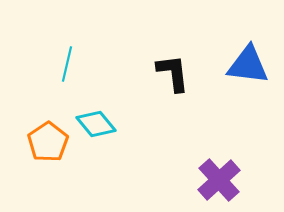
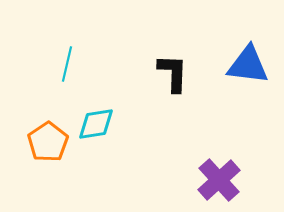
black L-shape: rotated 9 degrees clockwise
cyan diamond: rotated 60 degrees counterclockwise
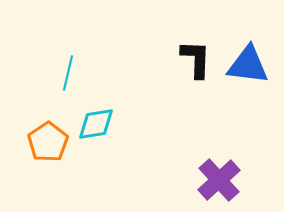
cyan line: moved 1 px right, 9 px down
black L-shape: moved 23 px right, 14 px up
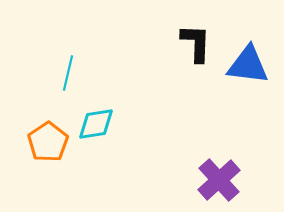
black L-shape: moved 16 px up
